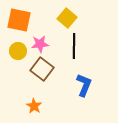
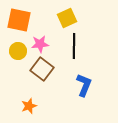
yellow square: rotated 24 degrees clockwise
orange star: moved 5 px left; rotated 21 degrees clockwise
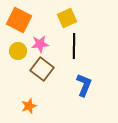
orange square: rotated 15 degrees clockwise
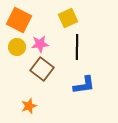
yellow square: moved 1 px right
black line: moved 3 px right, 1 px down
yellow circle: moved 1 px left, 4 px up
blue L-shape: rotated 60 degrees clockwise
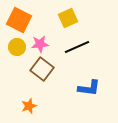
black line: rotated 65 degrees clockwise
blue L-shape: moved 5 px right, 3 px down; rotated 15 degrees clockwise
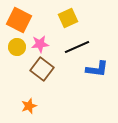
blue L-shape: moved 8 px right, 19 px up
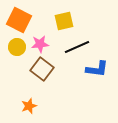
yellow square: moved 4 px left, 3 px down; rotated 12 degrees clockwise
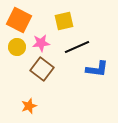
pink star: moved 1 px right, 1 px up
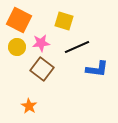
yellow square: rotated 30 degrees clockwise
orange star: rotated 21 degrees counterclockwise
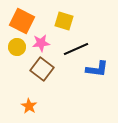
orange square: moved 3 px right, 1 px down
black line: moved 1 px left, 2 px down
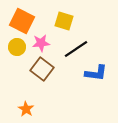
black line: rotated 10 degrees counterclockwise
blue L-shape: moved 1 px left, 4 px down
orange star: moved 3 px left, 3 px down
